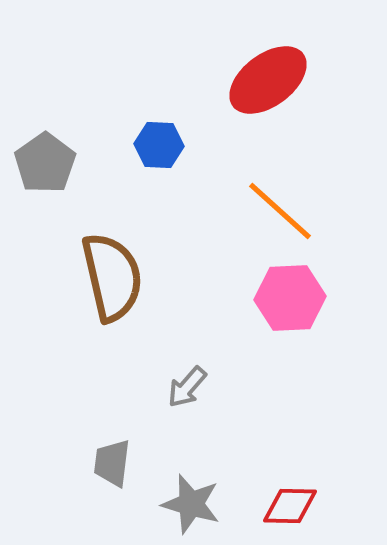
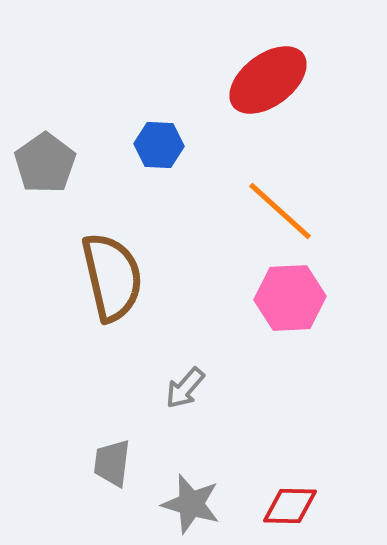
gray arrow: moved 2 px left, 1 px down
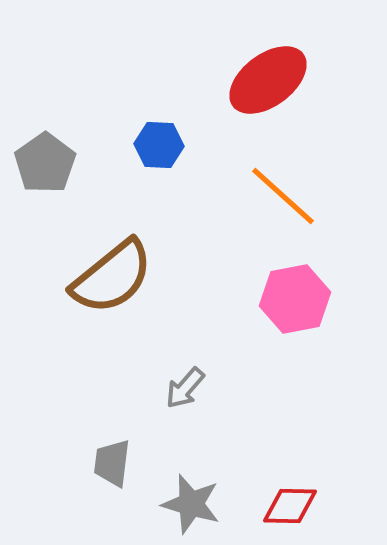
orange line: moved 3 px right, 15 px up
brown semicircle: rotated 64 degrees clockwise
pink hexagon: moved 5 px right, 1 px down; rotated 8 degrees counterclockwise
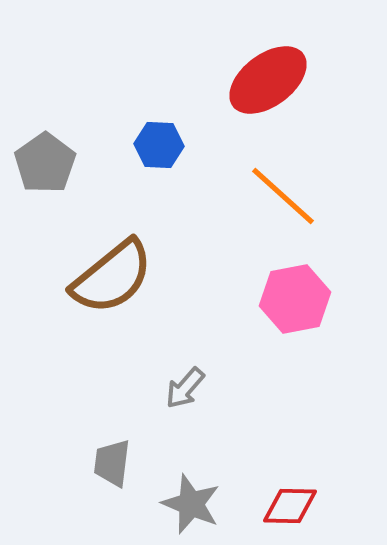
gray star: rotated 6 degrees clockwise
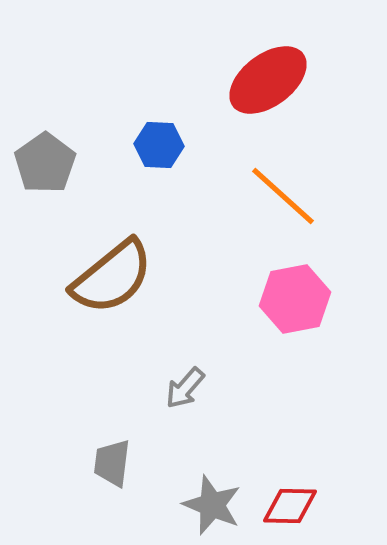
gray star: moved 21 px right, 1 px down
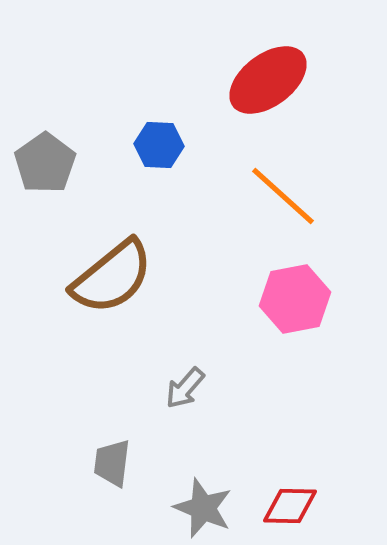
gray star: moved 9 px left, 3 px down
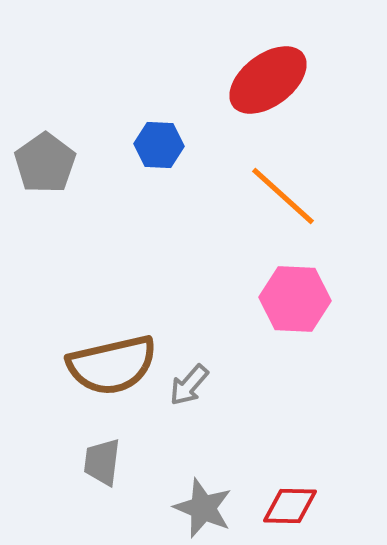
brown semicircle: moved 88 px down; rotated 26 degrees clockwise
pink hexagon: rotated 14 degrees clockwise
gray arrow: moved 4 px right, 3 px up
gray trapezoid: moved 10 px left, 1 px up
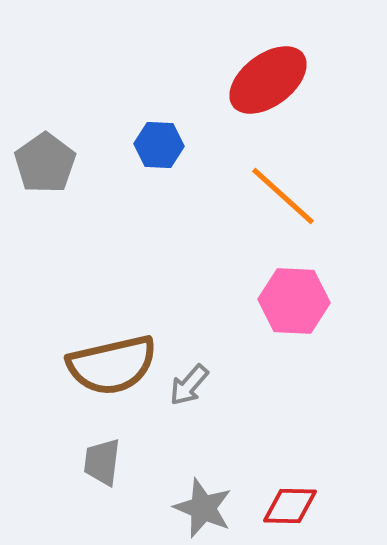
pink hexagon: moved 1 px left, 2 px down
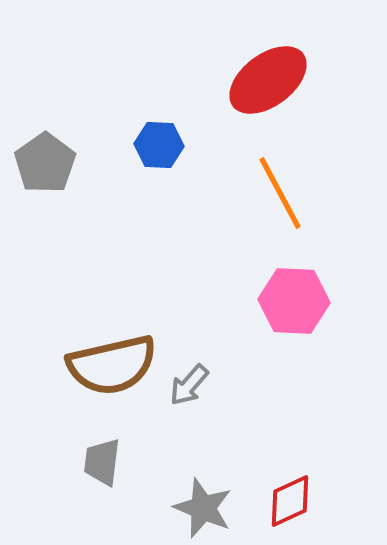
orange line: moved 3 px left, 3 px up; rotated 20 degrees clockwise
red diamond: moved 5 px up; rotated 26 degrees counterclockwise
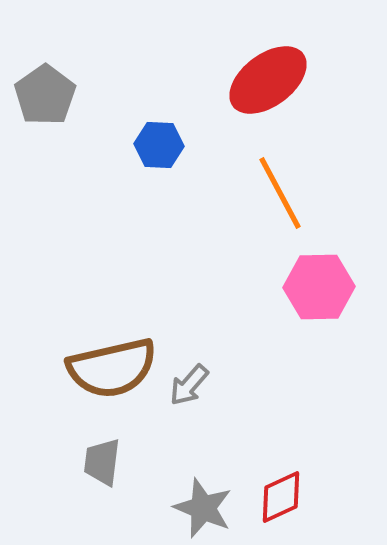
gray pentagon: moved 68 px up
pink hexagon: moved 25 px right, 14 px up; rotated 4 degrees counterclockwise
brown semicircle: moved 3 px down
red diamond: moved 9 px left, 4 px up
